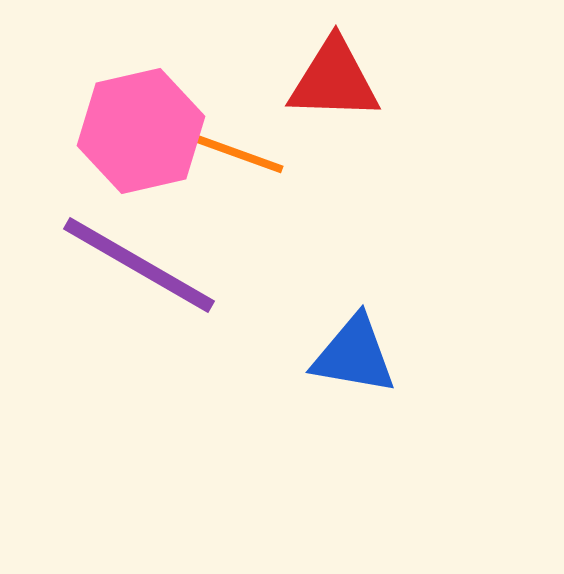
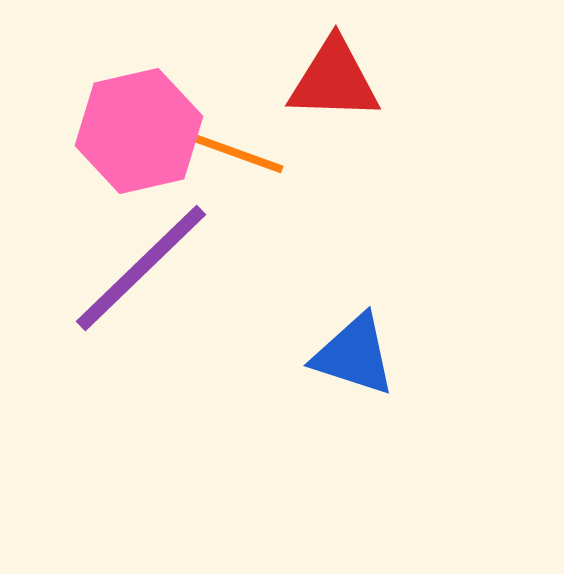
pink hexagon: moved 2 px left
purple line: moved 2 px right, 3 px down; rotated 74 degrees counterclockwise
blue triangle: rotated 8 degrees clockwise
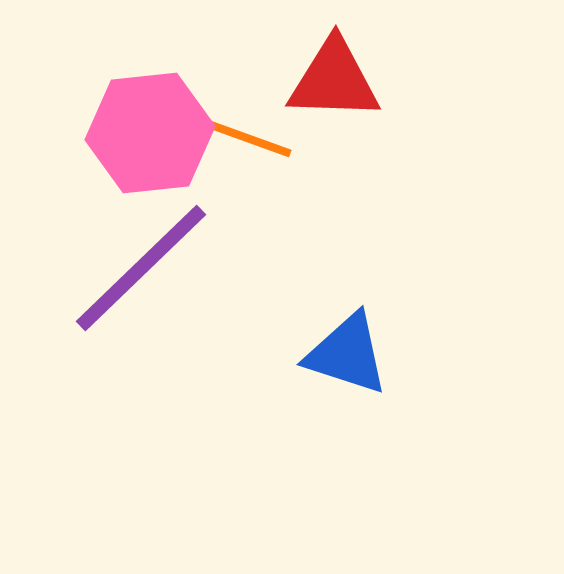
pink hexagon: moved 11 px right, 2 px down; rotated 7 degrees clockwise
orange line: moved 8 px right, 16 px up
blue triangle: moved 7 px left, 1 px up
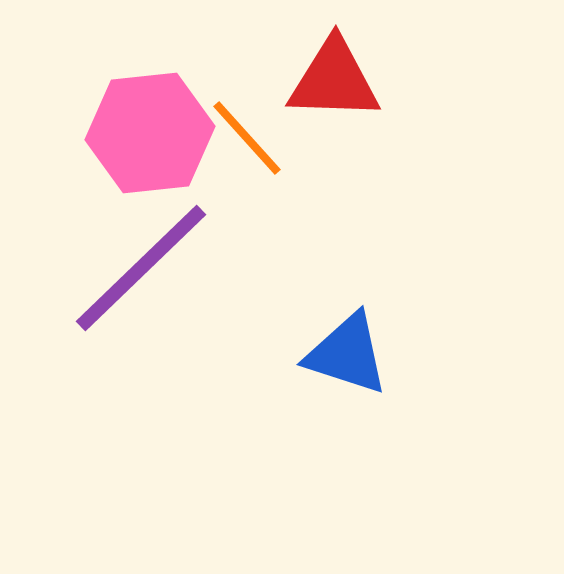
orange line: rotated 28 degrees clockwise
